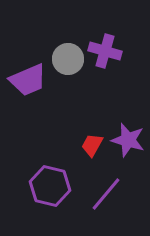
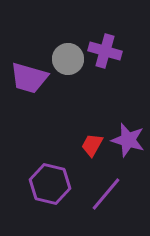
purple trapezoid: moved 1 px right, 2 px up; rotated 39 degrees clockwise
purple hexagon: moved 2 px up
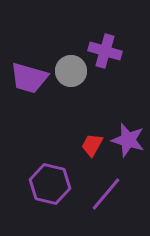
gray circle: moved 3 px right, 12 px down
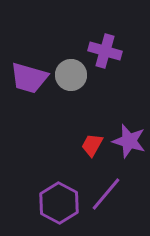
gray circle: moved 4 px down
purple star: moved 1 px right, 1 px down
purple hexagon: moved 9 px right, 19 px down; rotated 15 degrees clockwise
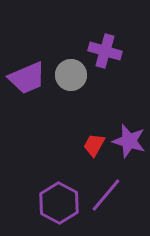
purple trapezoid: moved 2 px left; rotated 39 degrees counterclockwise
red trapezoid: moved 2 px right
purple line: moved 1 px down
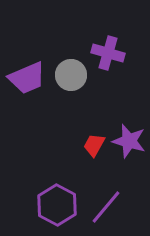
purple cross: moved 3 px right, 2 px down
purple line: moved 12 px down
purple hexagon: moved 2 px left, 2 px down
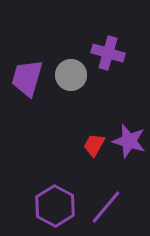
purple trapezoid: rotated 129 degrees clockwise
purple hexagon: moved 2 px left, 1 px down
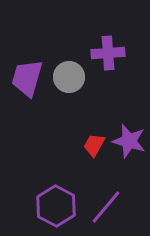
purple cross: rotated 20 degrees counterclockwise
gray circle: moved 2 px left, 2 px down
purple hexagon: moved 1 px right
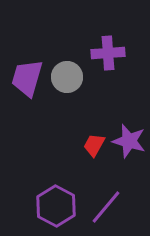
gray circle: moved 2 px left
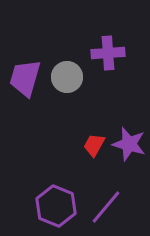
purple trapezoid: moved 2 px left
purple star: moved 3 px down
purple hexagon: rotated 6 degrees counterclockwise
